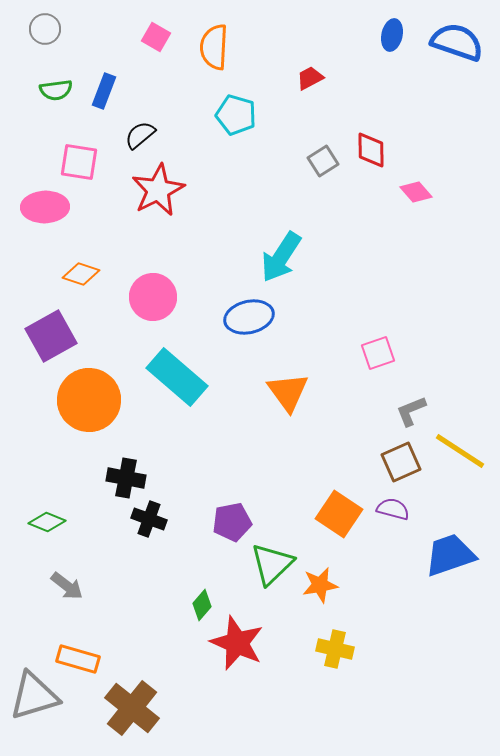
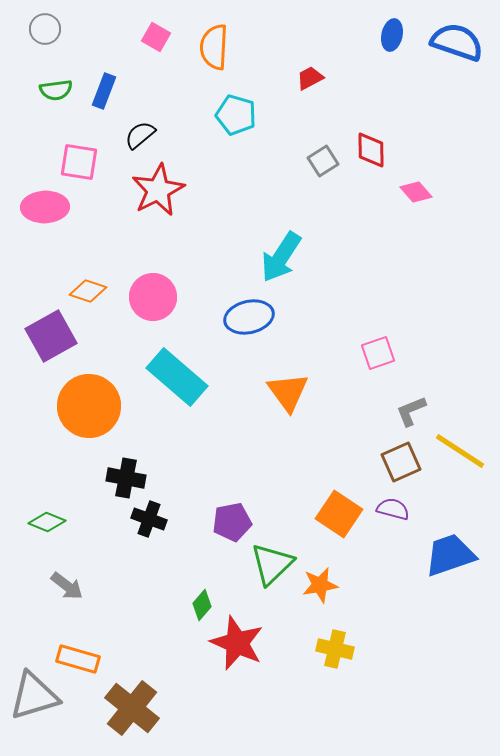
orange diamond at (81, 274): moved 7 px right, 17 px down
orange circle at (89, 400): moved 6 px down
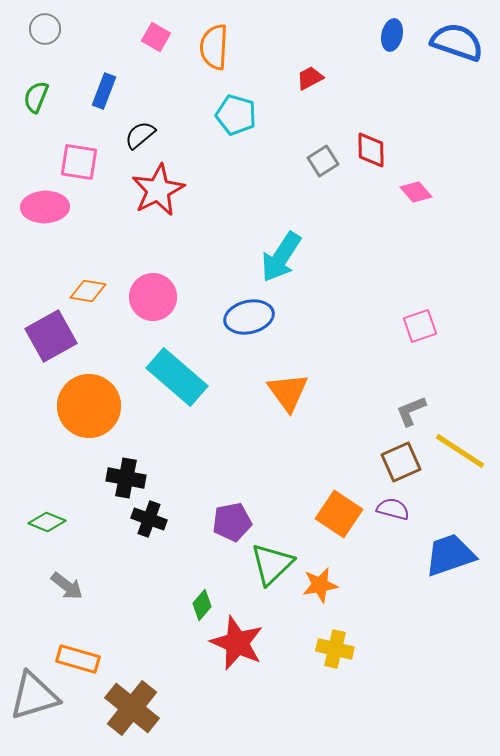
green semicircle at (56, 90): moved 20 px left, 7 px down; rotated 120 degrees clockwise
orange diamond at (88, 291): rotated 9 degrees counterclockwise
pink square at (378, 353): moved 42 px right, 27 px up
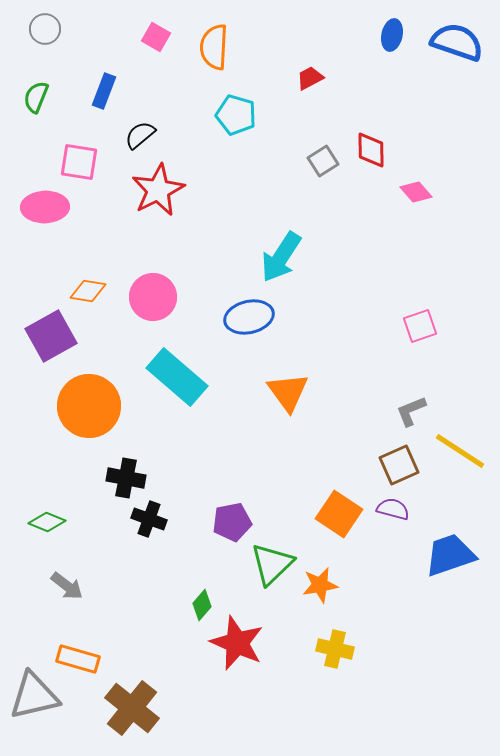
brown square at (401, 462): moved 2 px left, 3 px down
gray triangle at (34, 696): rotated 4 degrees clockwise
